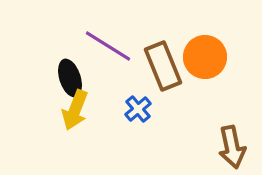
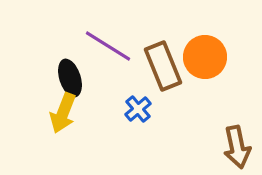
yellow arrow: moved 12 px left, 3 px down
brown arrow: moved 5 px right
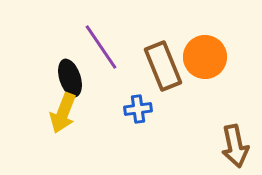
purple line: moved 7 px left, 1 px down; rotated 24 degrees clockwise
blue cross: rotated 32 degrees clockwise
brown arrow: moved 2 px left, 1 px up
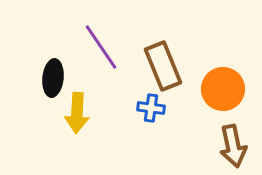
orange circle: moved 18 px right, 32 px down
black ellipse: moved 17 px left; rotated 24 degrees clockwise
blue cross: moved 13 px right, 1 px up; rotated 16 degrees clockwise
yellow arrow: moved 14 px right; rotated 18 degrees counterclockwise
brown arrow: moved 2 px left
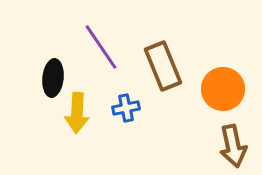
blue cross: moved 25 px left; rotated 20 degrees counterclockwise
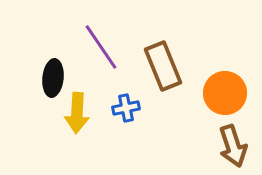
orange circle: moved 2 px right, 4 px down
brown arrow: rotated 6 degrees counterclockwise
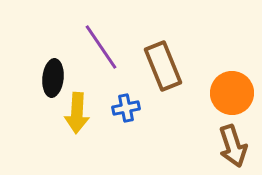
orange circle: moved 7 px right
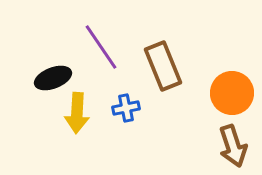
black ellipse: rotated 63 degrees clockwise
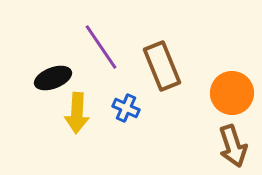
brown rectangle: moved 1 px left
blue cross: rotated 36 degrees clockwise
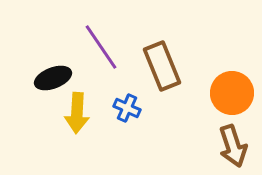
blue cross: moved 1 px right
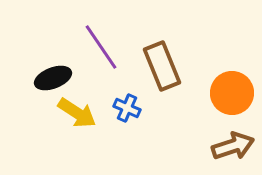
yellow arrow: rotated 60 degrees counterclockwise
brown arrow: rotated 90 degrees counterclockwise
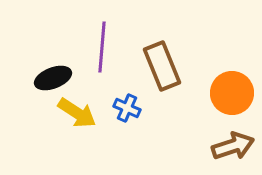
purple line: moved 1 px right; rotated 39 degrees clockwise
